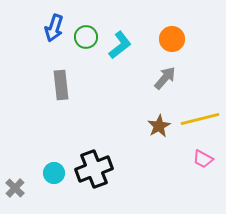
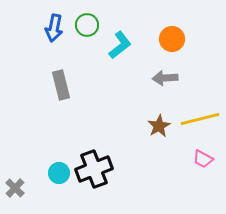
blue arrow: rotated 8 degrees counterclockwise
green circle: moved 1 px right, 12 px up
gray arrow: rotated 135 degrees counterclockwise
gray rectangle: rotated 8 degrees counterclockwise
cyan circle: moved 5 px right
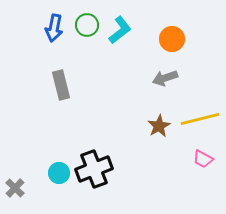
cyan L-shape: moved 15 px up
gray arrow: rotated 15 degrees counterclockwise
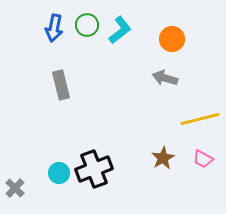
gray arrow: rotated 35 degrees clockwise
brown star: moved 4 px right, 32 px down
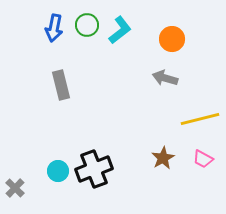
cyan circle: moved 1 px left, 2 px up
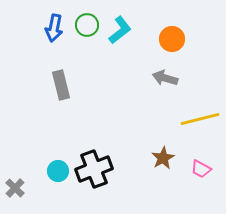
pink trapezoid: moved 2 px left, 10 px down
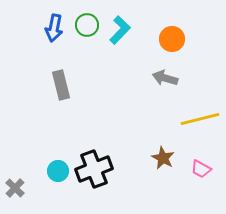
cyan L-shape: rotated 8 degrees counterclockwise
brown star: rotated 15 degrees counterclockwise
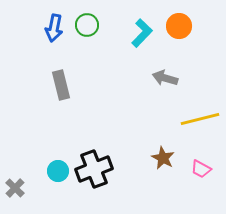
cyan L-shape: moved 22 px right, 3 px down
orange circle: moved 7 px right, 13 px up
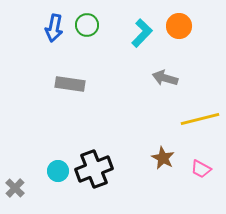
gray rectangle: moved 9 px right, 1 px up; rotated 68 degrees counterclockwise
